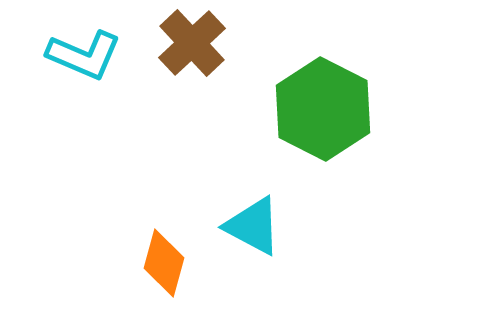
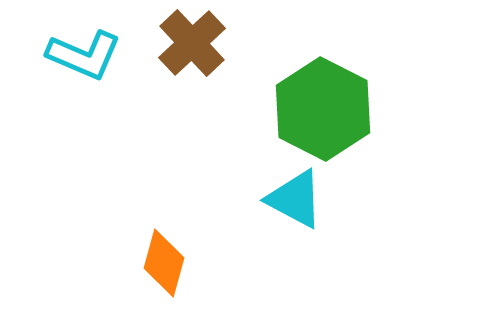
cyan triangle: moved 42 px right, 27 px up
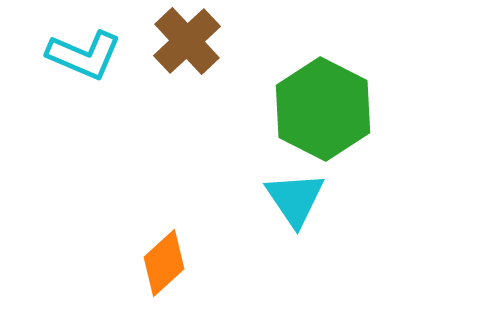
brown cross: moved 5 px left, 2 px up
cyan triangle: rotated 28 degrees clockwise
orange diamond: rotated 32 degrees clockwise
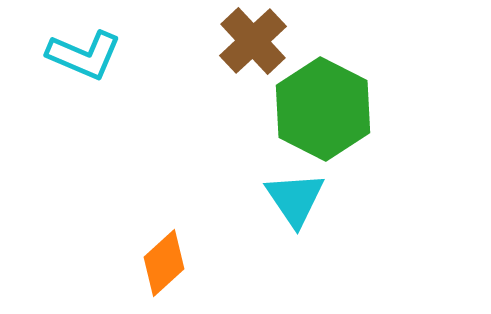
brown cross: moved 66 px right
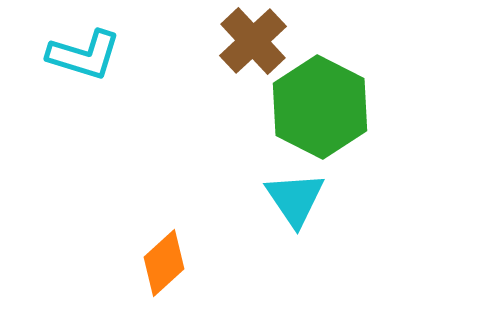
cyan L-shape: rotated 6 degrees counterclockwise
green hexagon: moved 3 px left, 2 px up
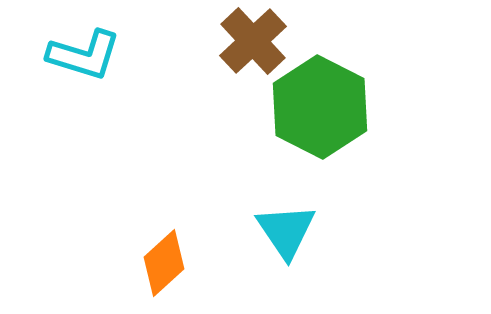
cyan triangle: moved 9 px left, 32 px down
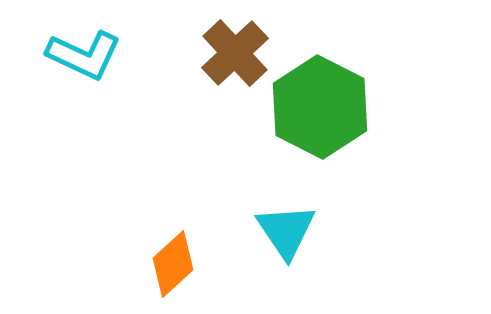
brown cross: moved 18 px left, 12 px down
cyan L-shape: rotated 8 degrees clockwise
orange diamond: moved 9 px right, 1 px down
